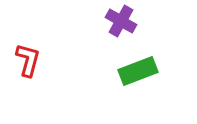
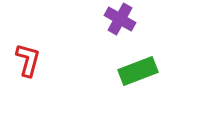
purple cross: moved 1 px left, 2 px up
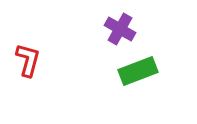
purple cross: moved 10 px down
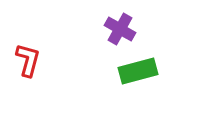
green rectangle: rotated 6 degrees clockwise
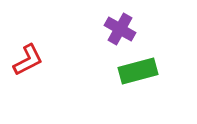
red L-shape: rotated 48 degrees clockwise
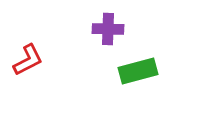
purple cross: moved 12 px left; rotated 28 degrees counterclockwise
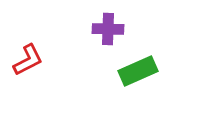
green rectangle: rotated 9 degrees counterclockwise
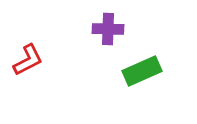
green rectangle: moved 4 px right
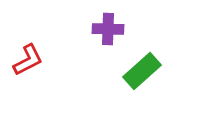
green rectangle: rotated 18 degrees counterclockwise
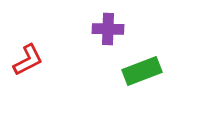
green rectangle: rotated 21 degrees clockwise
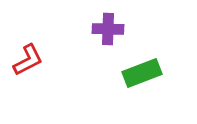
green rectangle: moved 2 px down
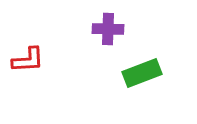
red L-shape: rotated 24 degrees clockwise
